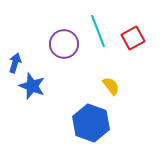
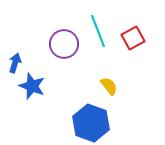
yellow semicircle: moved 2 px left
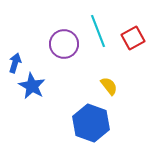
blue star: rotated 8 degrees clockwise
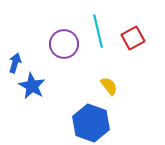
cyan line: rotated 8 degrees clockwise
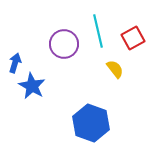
yellow semicircle: moved 6 px right, 17 px up
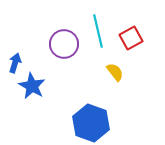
red square: moved 2 px left
yellow semicircle: moved 3 px down
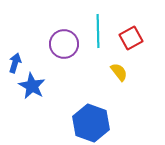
cyan line: rotated 12 degrees clockwise
yellow semicircle: moved 4 px right
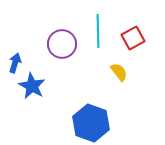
red square: moved 2 px right
purple circle: moved 2 px left
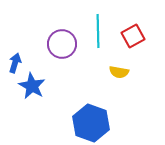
red square: moved 2 px up
yellow semicircle: rotated 138 degrees clockwise
